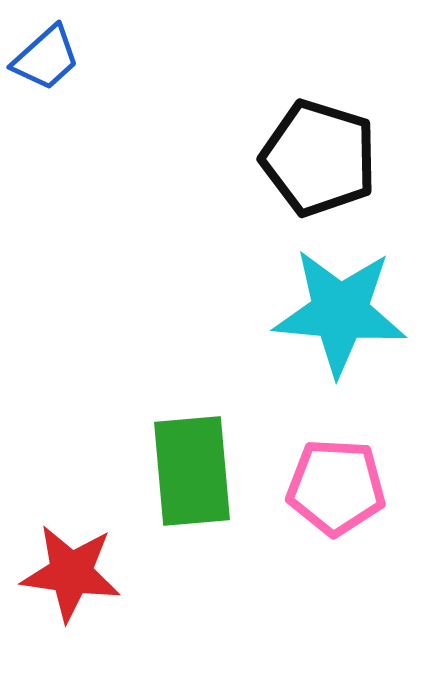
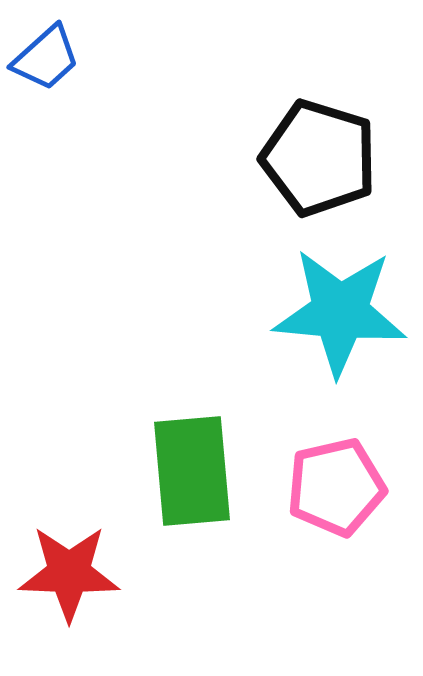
pink pentagon: rotated 16 degrees counterclockwise
red star: moved 2 px left; rotated 6 degrees counterclockwise
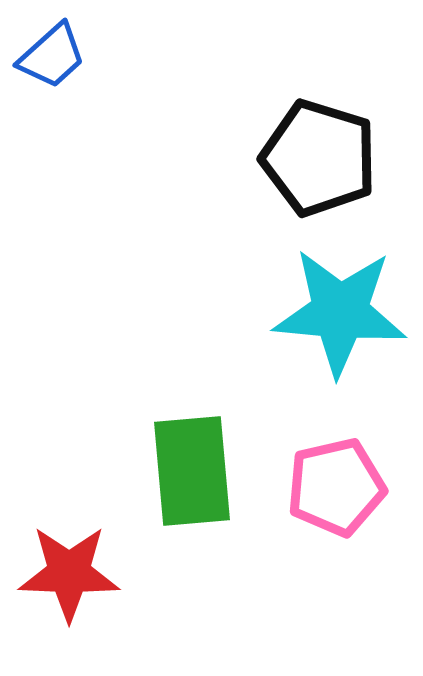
blue trapezoid: moved 6 px right, 2 px up
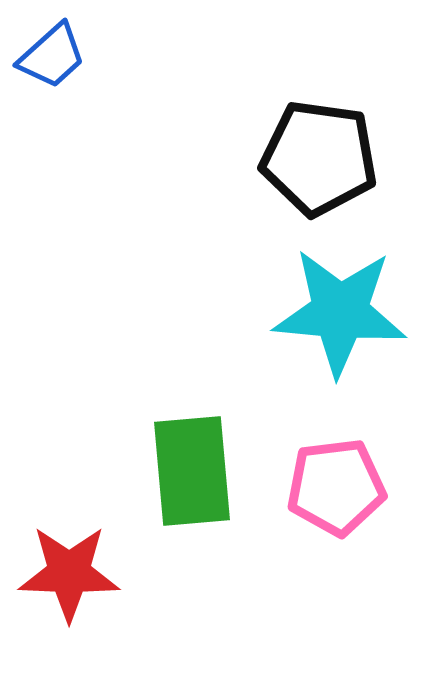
black pentagon: rotated 9 degrees counterclockwise
pink pentagon: rotated 6 degrees clockwise
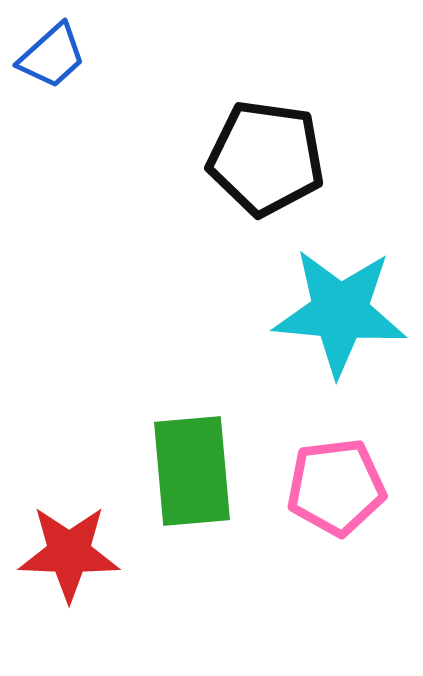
black pentagon: moved 53 px left
red star: moved 20 px up
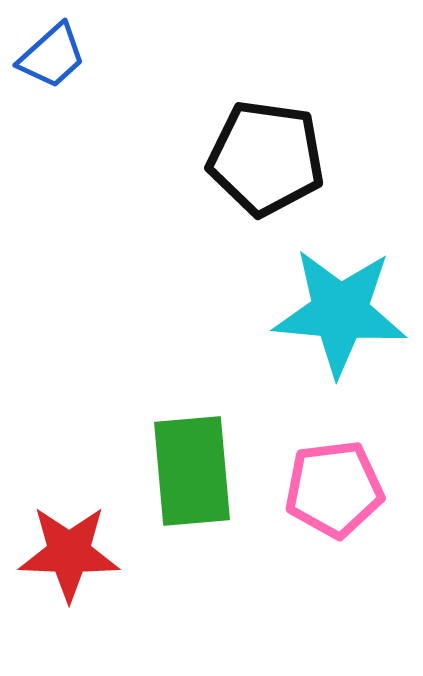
pink pentagon: moved 2 px left, 2 px down
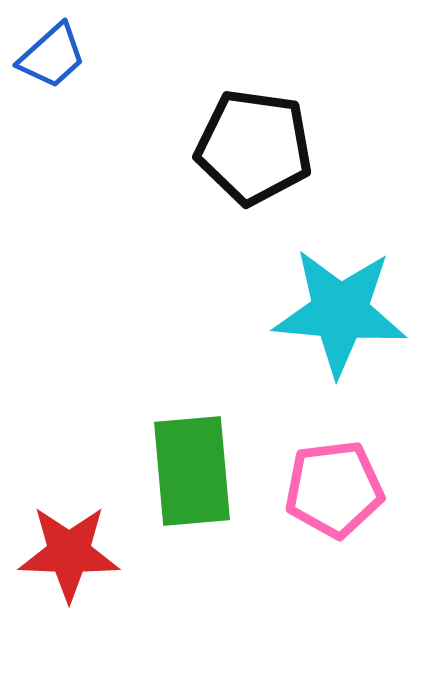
black pentagon: moved 12 px left, 11 px up
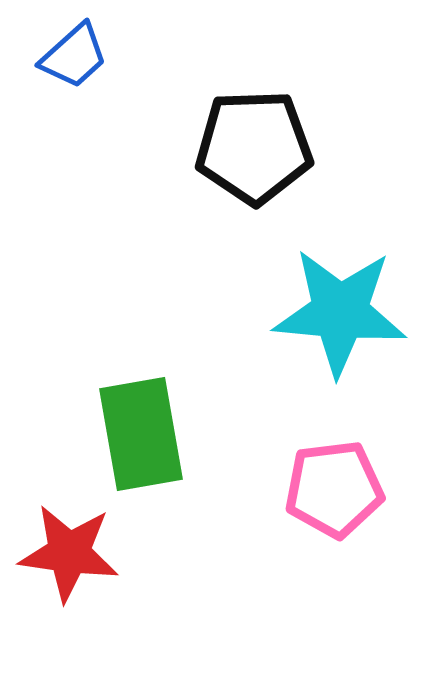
blue trapezoid: moved 22 px right
black pentagon: rotated 10 degrees counterclockwise
green rectangle: moved 51 px left, 37 px up; rotated 5 degrees counterclockwise
red star: rotated 6 degrees clockwise
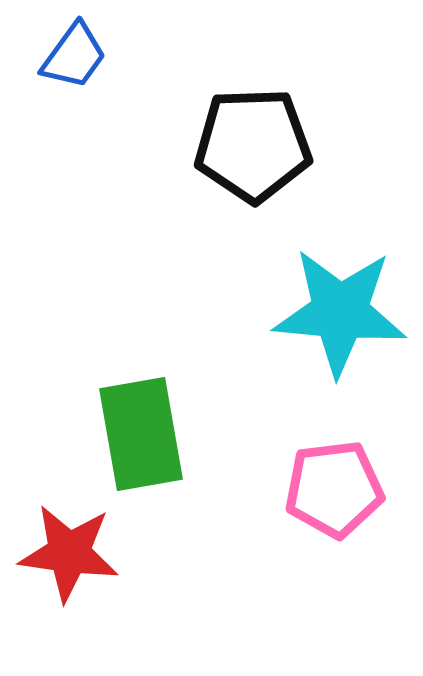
blue trapezoid: rotated 12 degrees counterclockwise
black pentagon: moved 1 px left, 2 px up
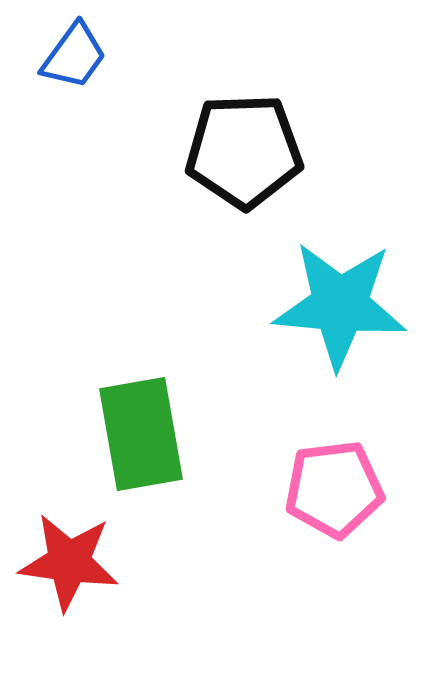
black pentagon: moved 9 px left, 6 px down
cyan star: moved 7 px up
red star: moved 9 px down
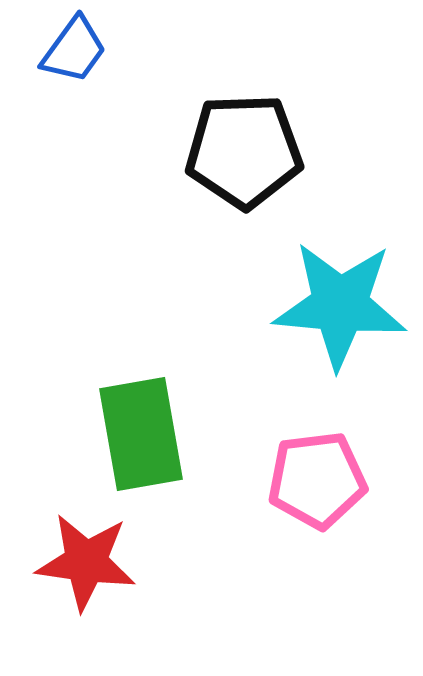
blue trapezoid: moved 6 px up
pink pentagon: moved 17 px left, 9 px up
red star: moved 17 px right
